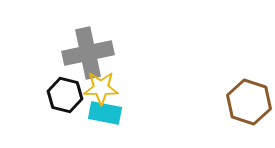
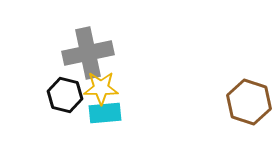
cyan rectangle: rotated 16 degrees counterclockwise
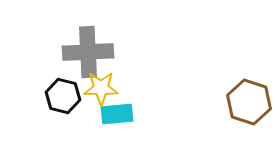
gray cross: moved 1 px up; rotated 9 degrees clockwise
black hexagon: moved 2 px left, 1 px down
cyan rectangle: moved 12 px right, 1 px down
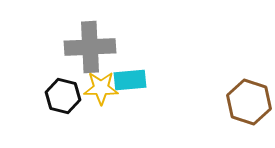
gray cross: moved 2 px right, 5 px up
cyan rectangle: moved 13 px right, 34 px up
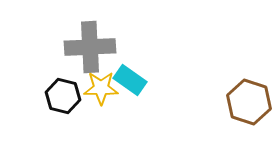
cyan rectangle: rotated 40 degrees clockwise
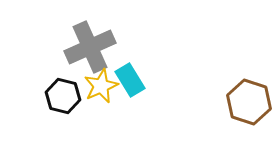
gray cross: rotated 21 degrees counterclockwise
cyan rectangle: rotated 24 degrees clockwise
yellow star: moved 2 px up; rotated 24 degrees counterclockwise
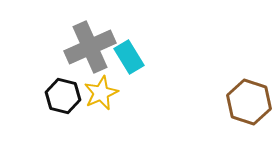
cyan rectangle: moved 1 px left, 23 px up
yellow star: moved 7 px down
